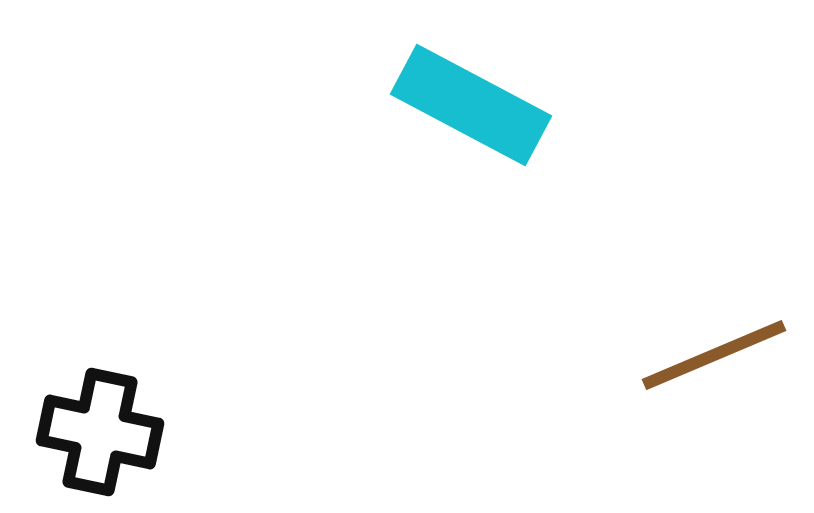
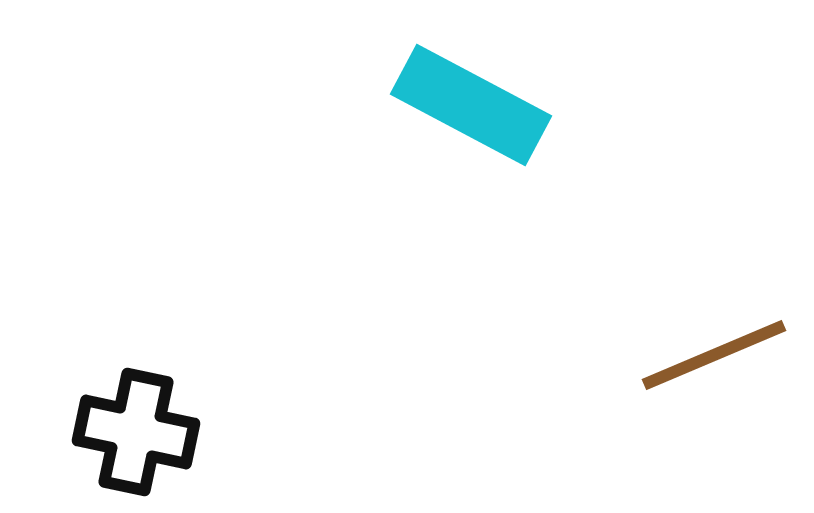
black cross: moved 36 px right
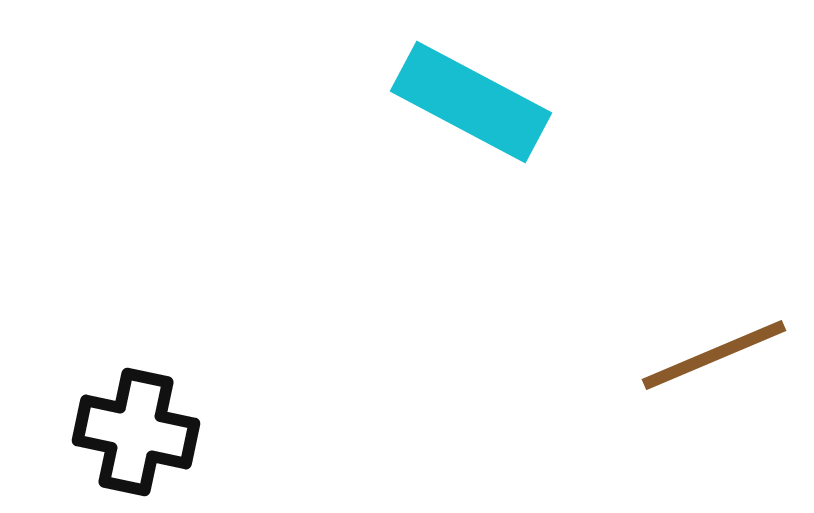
cyan rectangle: moved 3 px up
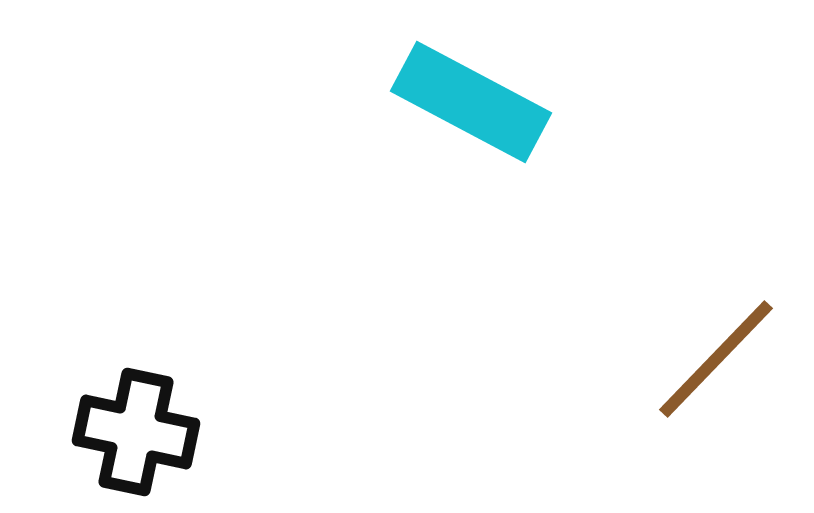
brown line: moved 2 px right, 4 px down; rotated 23 degrees counterclockwise
